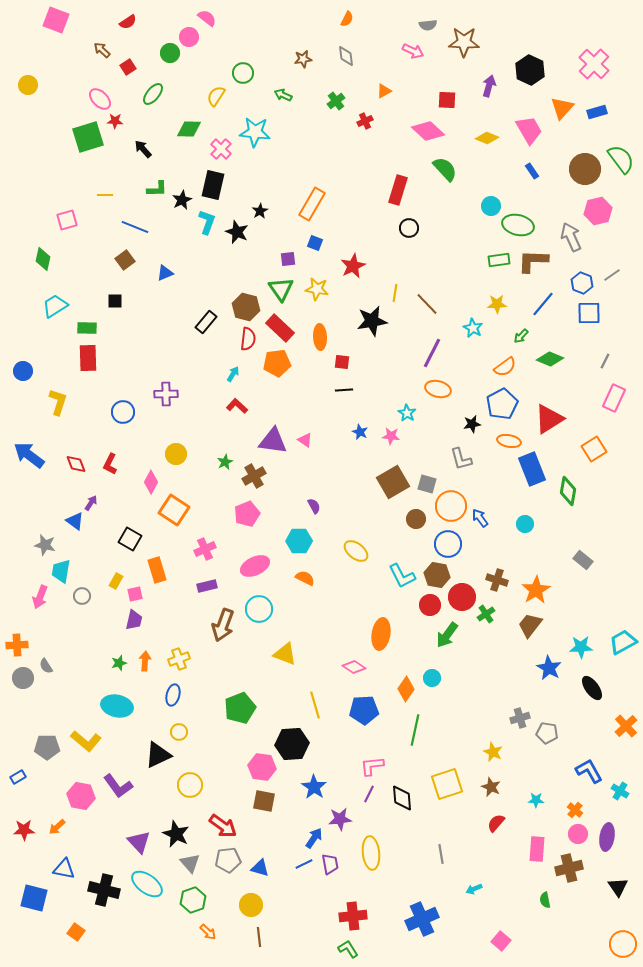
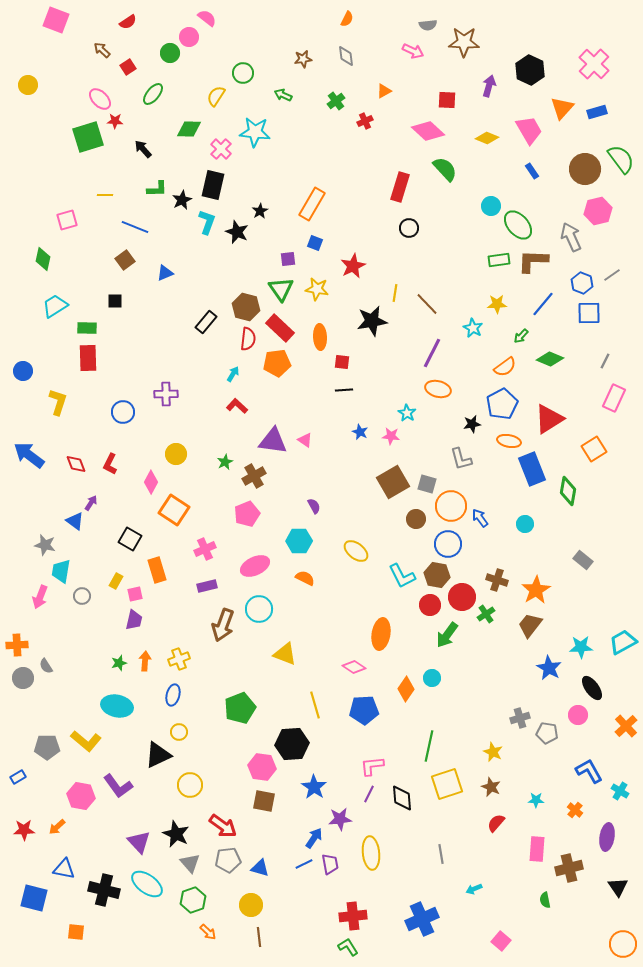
red rectangle at (398, 190): moved 2 px right, 3 px up
green ellipse at (518, 225): rotated 36 degrees clockwise
green line at (415, 730): moved 14 px right, 16 px down
pink circle at (578, 834): moved 119 px up
orange square at (76, 932): rotated 30 degrees counterclockwise
green L-shape at (348, 949): moved 2 px up
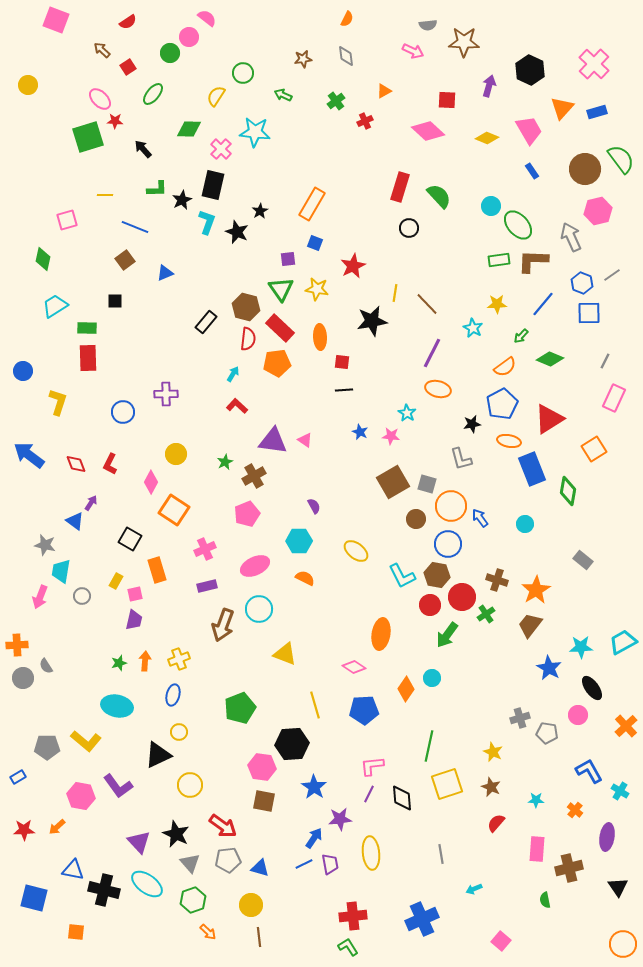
green semicircle at (445, 169): moved 6 px left, 27 px down
blue triangle at (64, 869): moved 9 px right, 1 px down
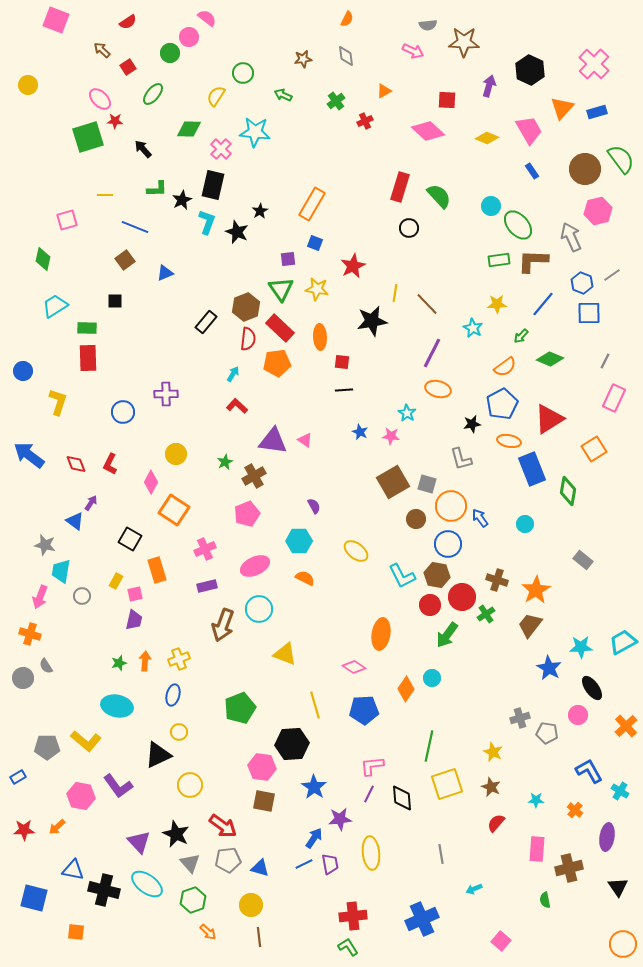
brown hexagon at (246, 307): rotated 24 degrees clockwise
orange cross at (17, 645): moved 13 px right, 11 px up; rotated 20 degrees clockwise
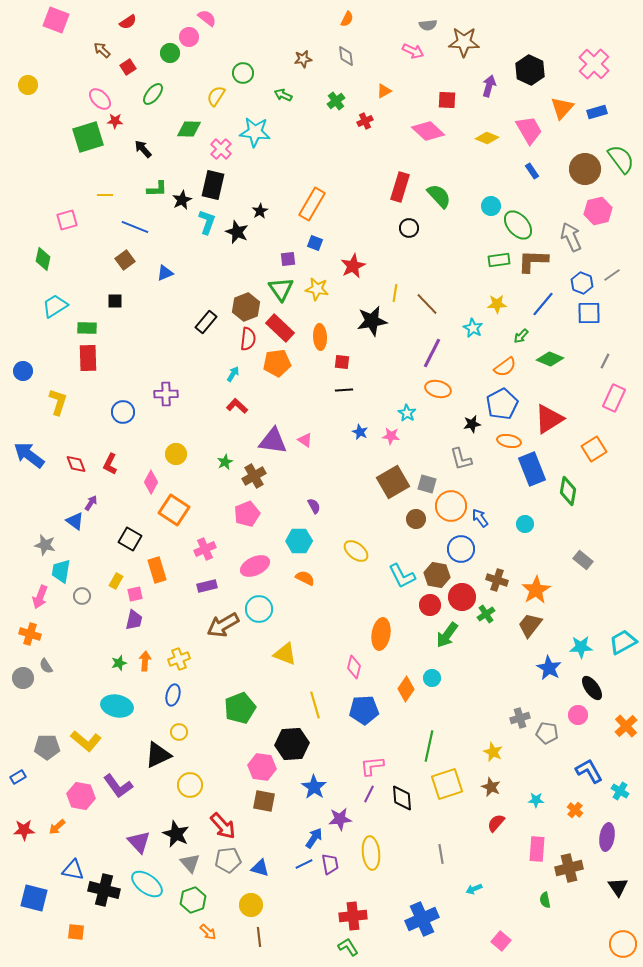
blue circle at (448, 544): moved 13 px right, 5 px down
brown arrow at (223, 625): rotated 40 degrees clockwise
pink diamond at (354, 667): rotated 70 degrees clockwise
red arrow at (223, 826): rotated 12 degrees clockwise
